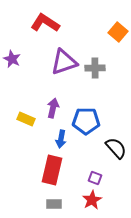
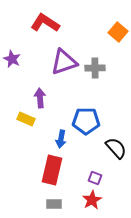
purple arrow: moved 13 px left, 10 px up; rotated 18 degrees counterclockwise
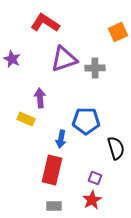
orange square: rotated 24 degrees clockwise
purple triangle: moved 3 px up
black semicircle: rotated 25 degrees clockwise
gray rectangle: moved 2 px down
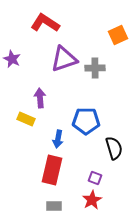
orange square: moved 3 px down
blue arrow: moved 3 px left
black semicircle: moved 2 px left
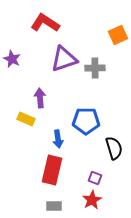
blue arrow: rotated 18 degrees counterclockwise
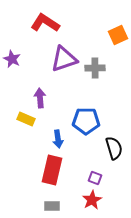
gray rectangle: moved 2 px left
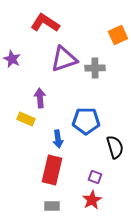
black semicircle: moved 1 px right, 1 px up
purple square: moved 1 px up
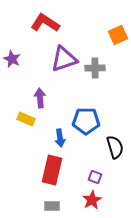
blue arrow: moved 2 px right, 1 px up
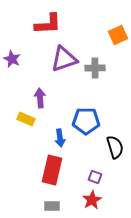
red L-shape: moved 3 px right, 1 px down; rotated 144 degrees clockwise
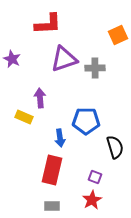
yellow rectangle: moved 2 px left, 2 px up
